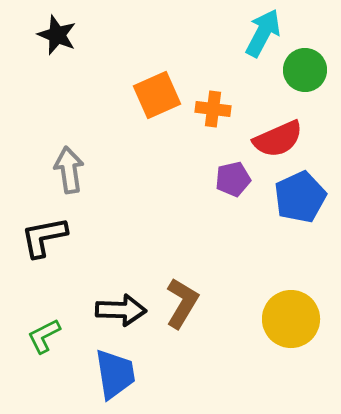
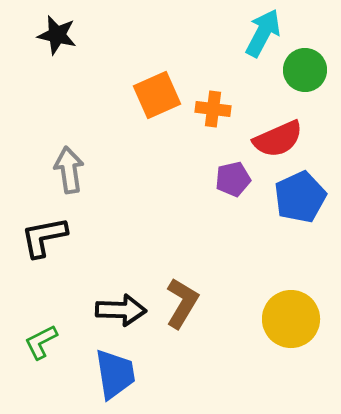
black star: rotated 9 degrees counterclockwise
green L-shape: moved 3 px left, 6 px down
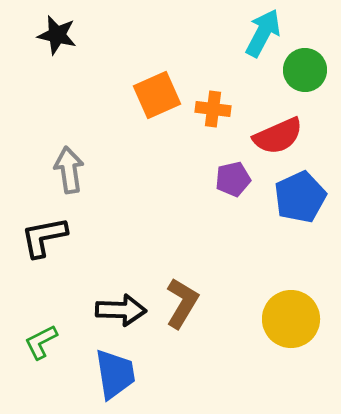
red semicircle: moved 3 px up
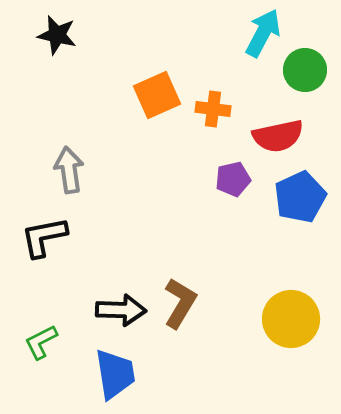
red semicircle: rotated 12 degrees clockwise
brown L-shape: moved 2 px left
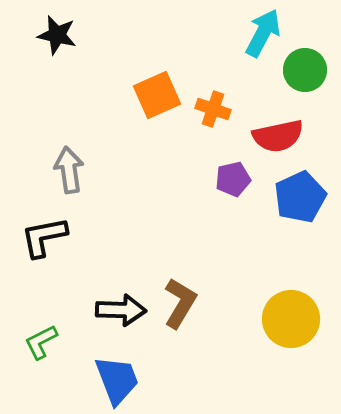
orange cross: rotated 12 degrees clockwise
blue trapezoid: moved 2 px right, 6 px down; rotated 12 degrees counterclockwise
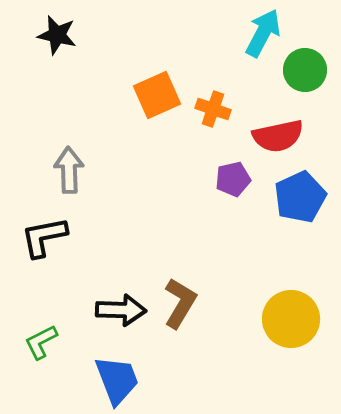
gray arrow: rotated 6 degrees clockwise
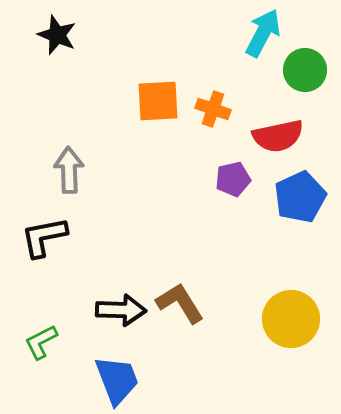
black star: rotated 9 degrees clockwise
orange square: moved 1 px right, 6 px down; rotated 21 degrees clockwise
brown L-shape: rotated 63 degrees counterclockwise
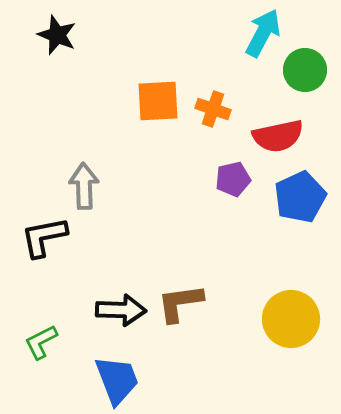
gray arrow: moved 15 px right, 16 px down
brown L-shape: rotated 66 degrees counterclockwise
